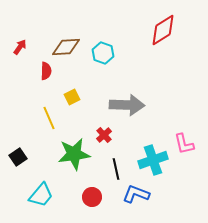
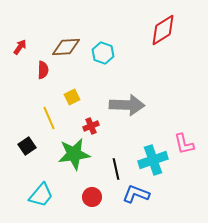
red semicircle: moved 3 px left, 1 px up
red cross: moved 13 px left, 9 px up; rotated 21 degrees clockwise
black square: moved 9 px right, 11 px up
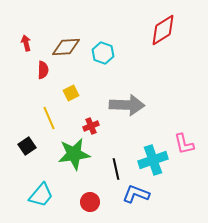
red arrow: moved 6 px right, 4 px up; rotated 49 degrees counterclockwise
yellow square: moved 1 px left, 4 px up
red circle: moved 2 px left, 5 px down
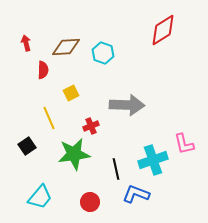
cyan trapezoid: moved 1 px left, 2 px down
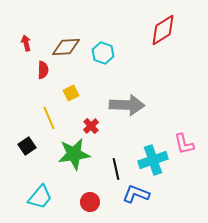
red cross: rotated 21 degrees counterclockwise
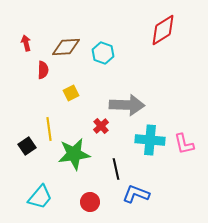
yellow line: moved 11 px down; rotated 15 degrees clockwise
red cross: moved 10 px right
cyan cross: moved 3 px left, 20 px up; rotated 24 degrees clockwise
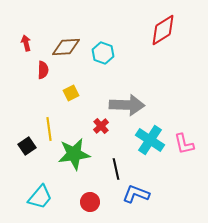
cyan cross: rotated 28 degrees clockwise
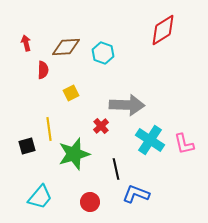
black square: rotated 18 degrees clockwise
green star: rotated 8 degrees counterclockwise
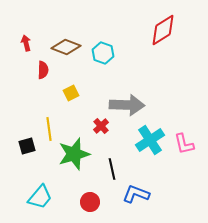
brown diamond: rotated 24 degrees clockwise
cyan cross: rotated 24 degrees clockwise
black line: moved 4 px left
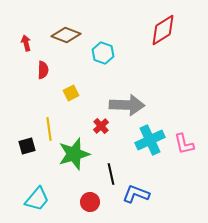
brown diamond: moved 12 px up
cyan cross: rotated 8 degrees clockwise
black line: moved 1 px left, 5 px down
cyan trapezoid: moved 3 px left, 2 px down
